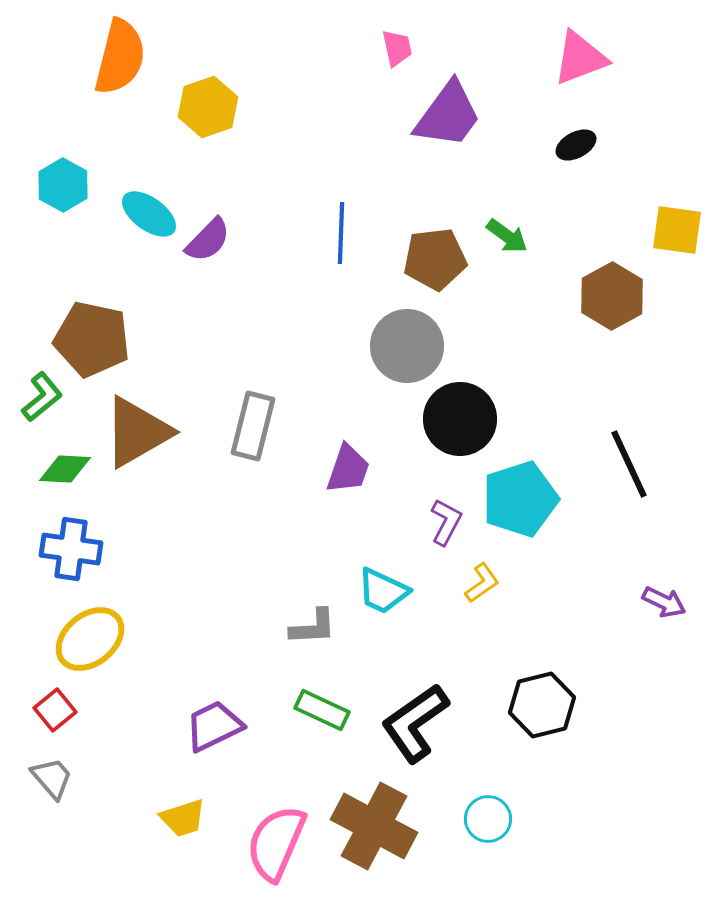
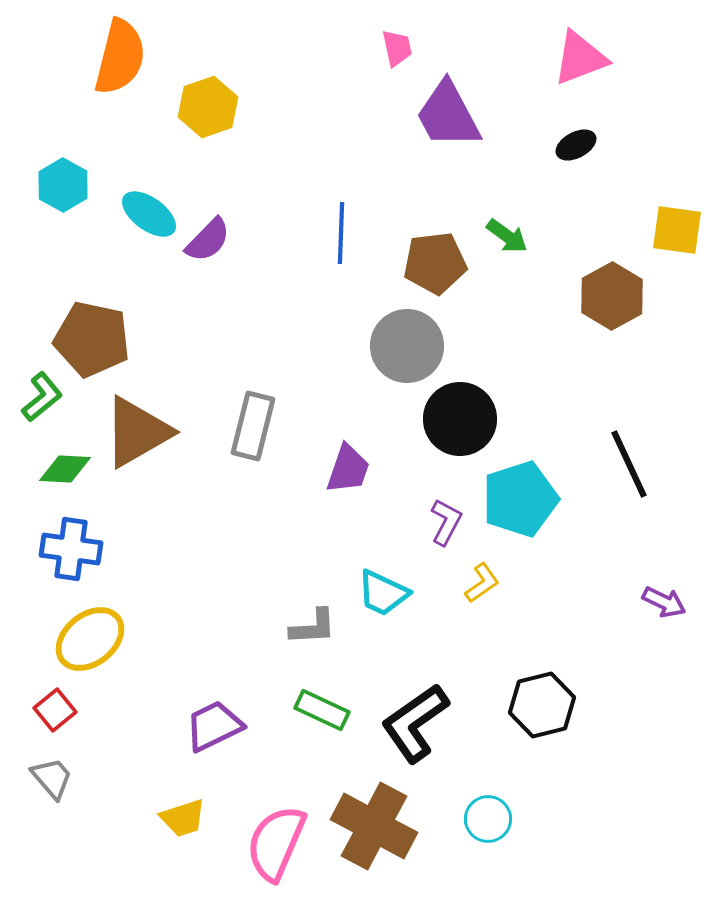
purple trapezoid at (448, 115): rotated 116 degrees clockwise
brown pentagon at (435, 259): moved 4 px down
cyan trapezoid at (383, 591): moved 2 px down
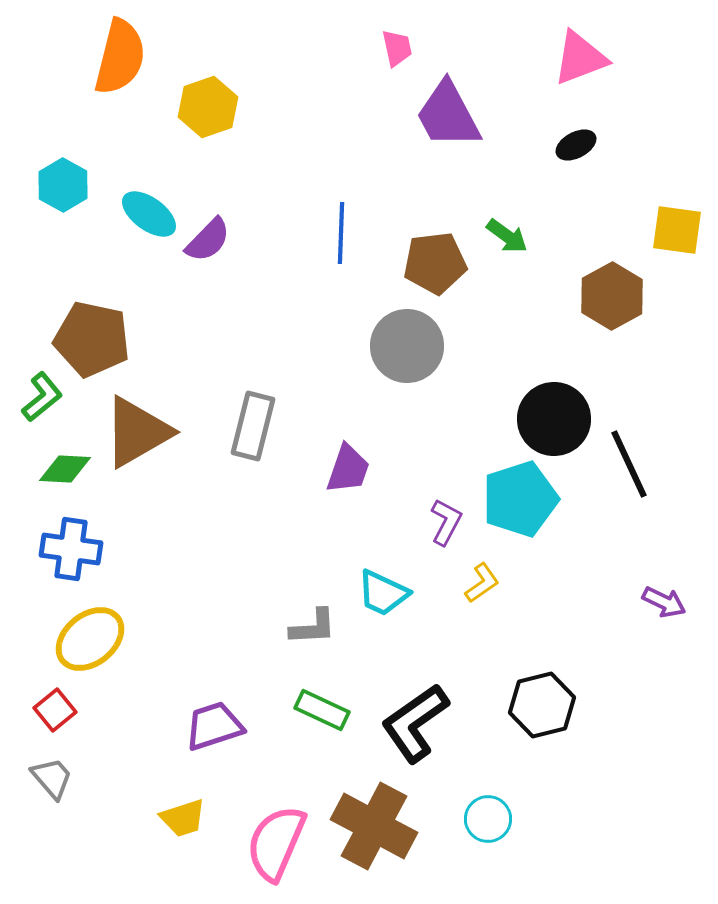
black circle at (460, 419): moved 94 px right
purple trapezoid at (214, 726): rotated 8 degrees clockwise
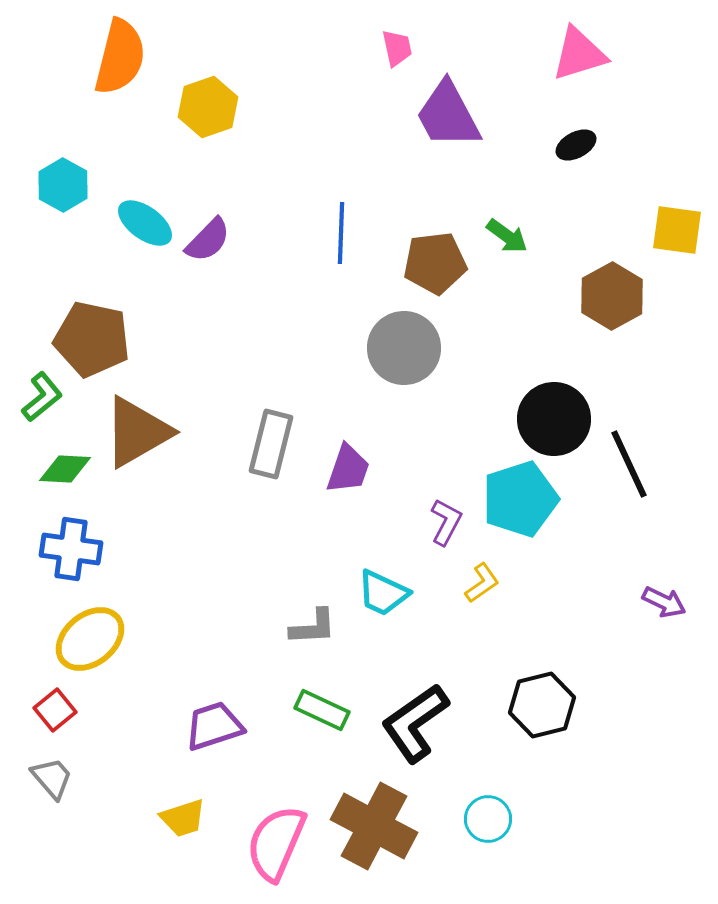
pink triangle at (580, 58): moved 1 px left, 4 px up; rotated 4 degrees clockwise
cyan ellipse at (149, 214): moved 4 px left, 9 px down
gray circle at (407, 346): moved 3 px left, 2 px down
gray rectangle at (253, 426): moved 18 px right, 18 px down
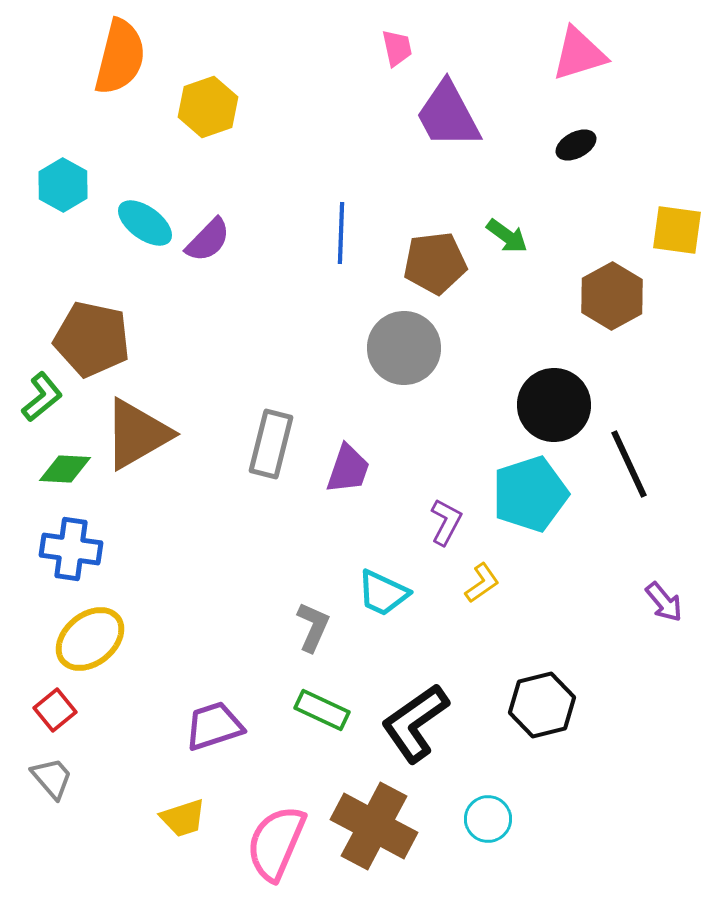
black circle at (554, 419): moved 14 px up
brown triangle at (137, 432): moved 2 px down
cyan pentagon at (520, 499): moved 10 px right, 5 px up
purple arrow at (664, 602): rotated 24 degrees clockwise
gray L-shape at (313, 627): rotated 63 degrees counterclockwise
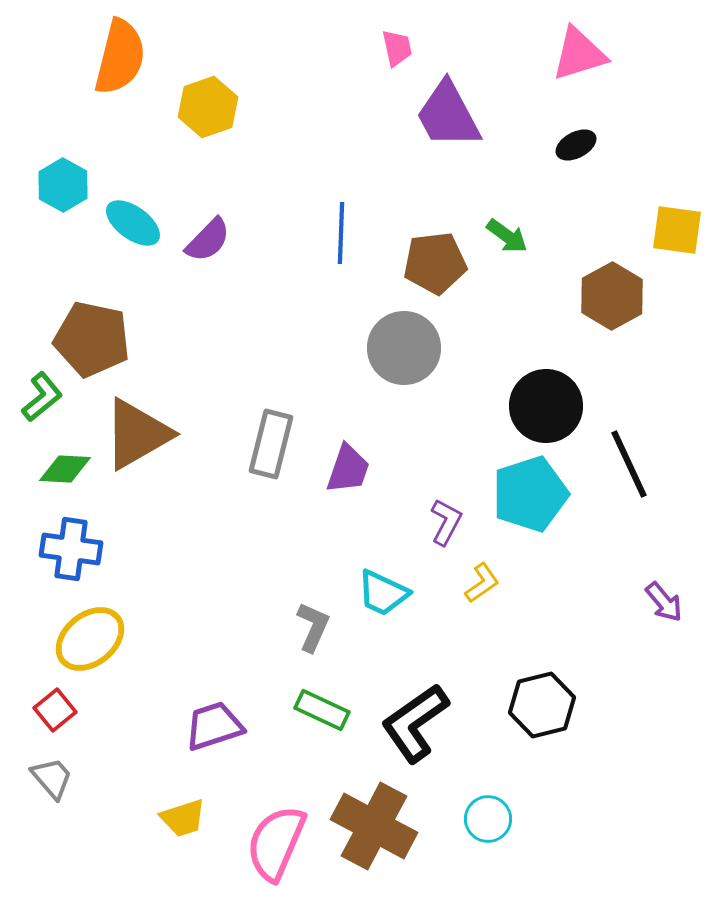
cyan ellipse at (145, 223): moved 12 px left
black circle at (554, 405): moved 8 px left, 1 px down
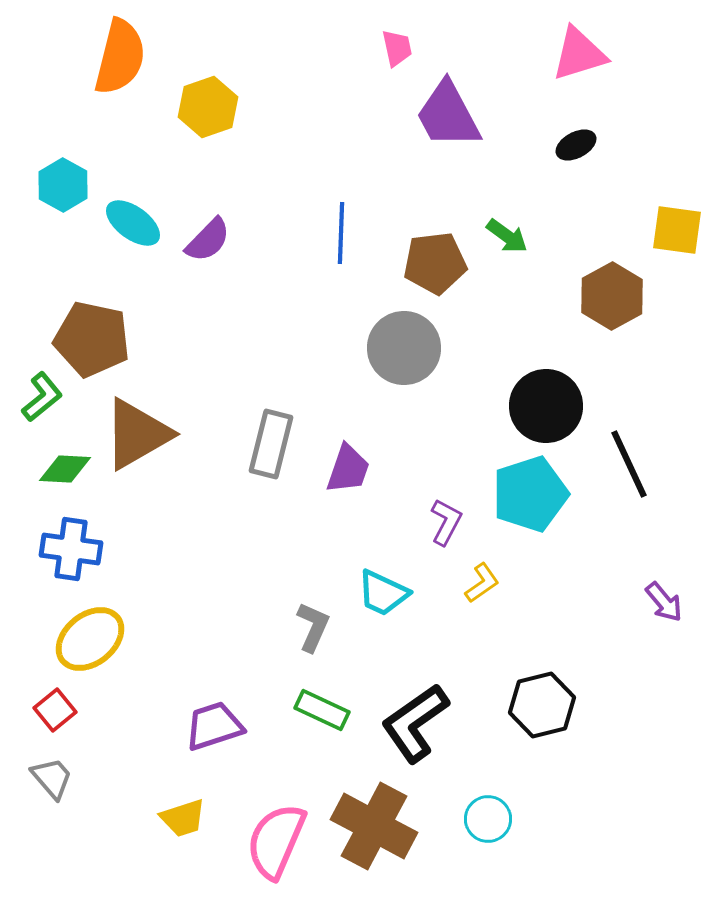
pink semicircle at (276, 843): moved 2 px up
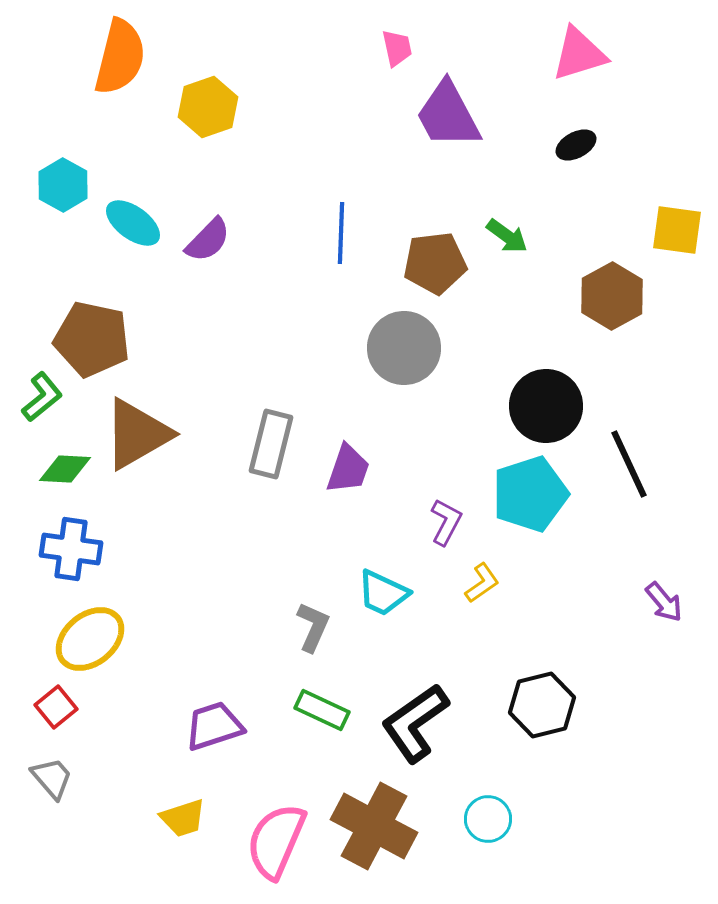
red square at (55, 710): moved 1 px right, 3 px up
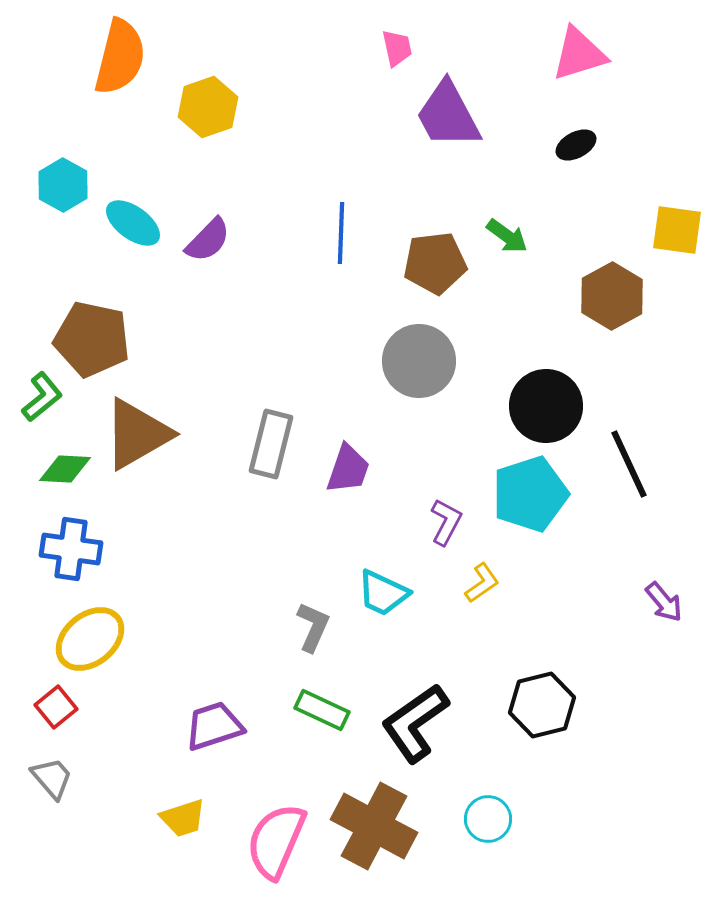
gray circle at (404, 348): moved 15 px right, 13 px down
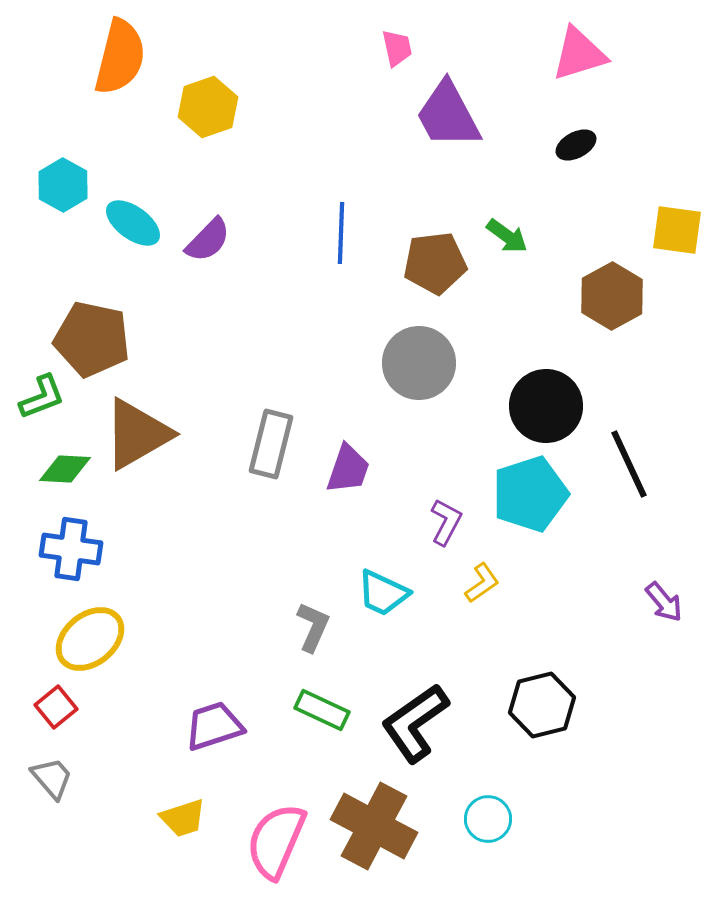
gray circle at (419, 361): moved 2 px down
green L-shape at (42, 397): rotated 18 degrees clockwise
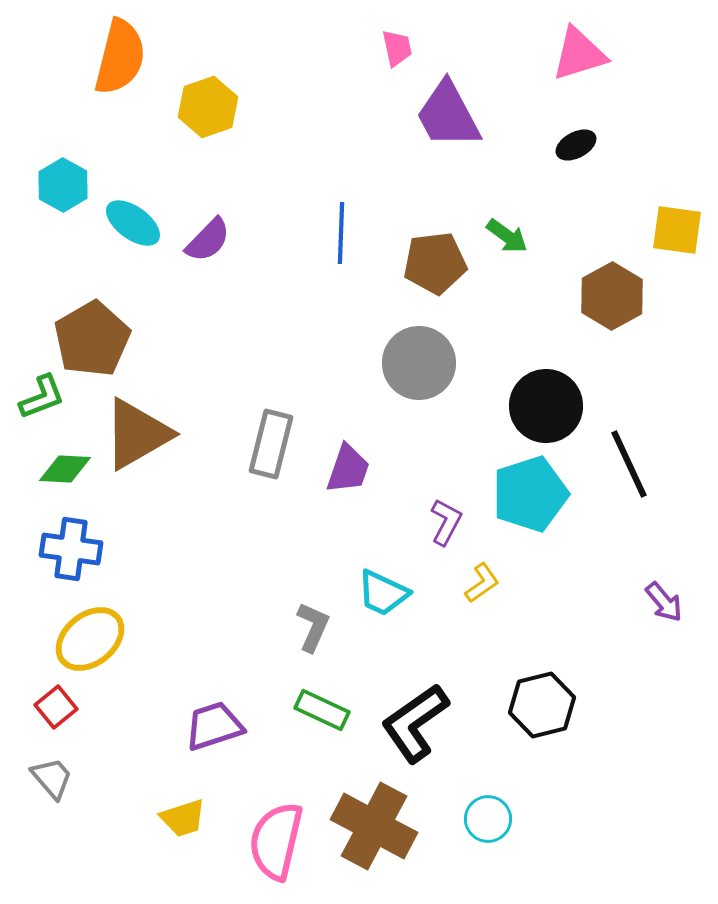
brown pentagon at (92, 339): rotated 30 degrees clockwise
pink semicircle at (276, 841): rotated 10 degrees counterclockwise
